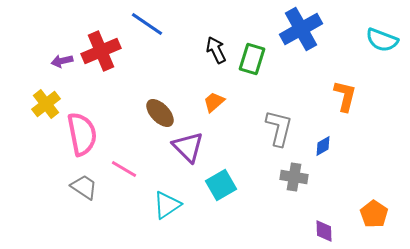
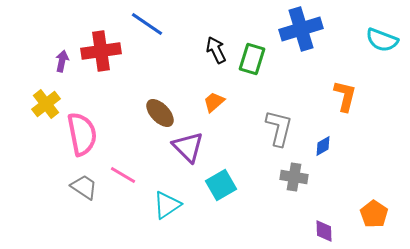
blue cross: rotated 12 degrees clockwise
red cross: rotated 15 degrees clockwise
purple arrow: rotated 115 degrees clockwise
pink line: moved 1 px left, 6 px down
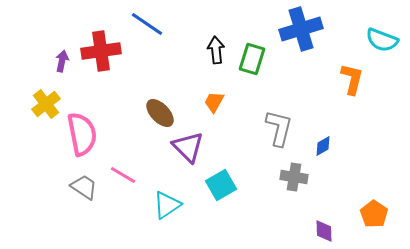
black arrow: rotated 20 degrees clockwise
orange L-shape: moved 7 px right, 17 px up
orange trapezoid: rotated 20 degrees counterclockwise
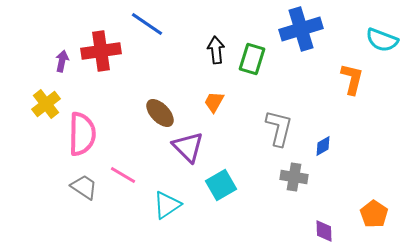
pink semicircle: rotated 12 degrees clockwise
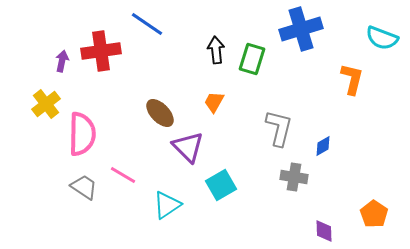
cyan semicircle: moved 2 px up
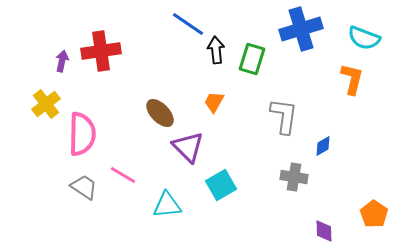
blue line: moved 41 px right
cyan semicircle: moved 18 px left
gray L-shape: moved 5 px right, 12 px up; rotated 6 degrees counterclockwise
cyan triangle: rotated 28 degrees clockwise
